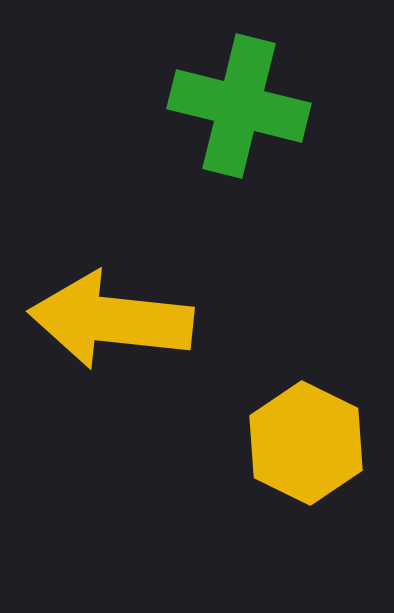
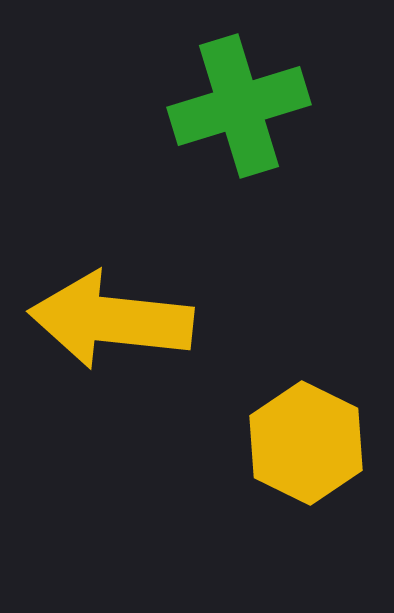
green cross: rotated 31 degrees counterclockwise
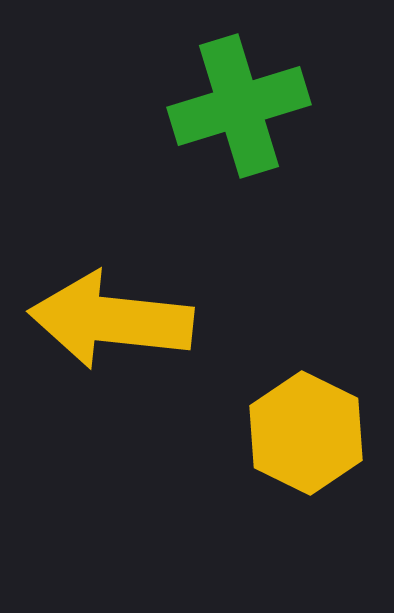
yellow hexagon: moved 10 px up
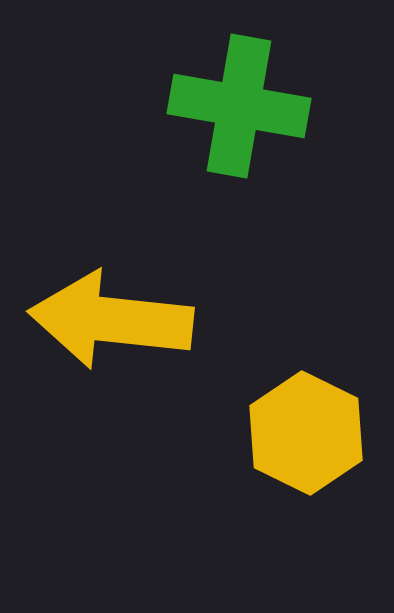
green cross: rotated 27 degrees clockwise
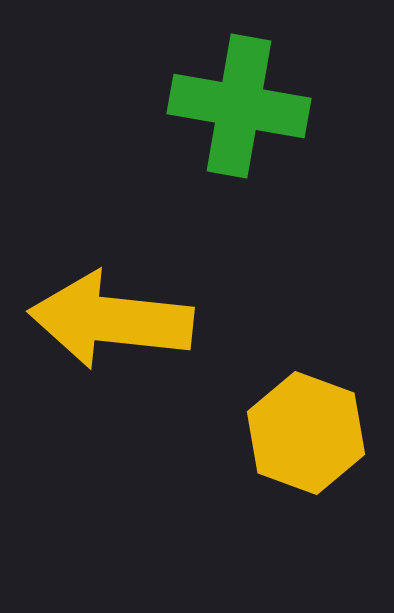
yellow hexagon: rotated 6 degrees counterclockwise
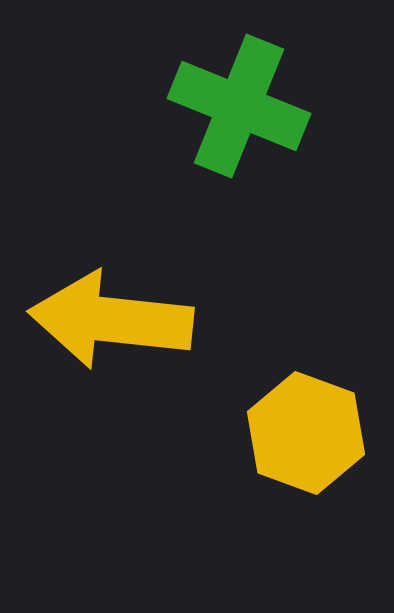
green cross: rotated 12 degrees clockwise
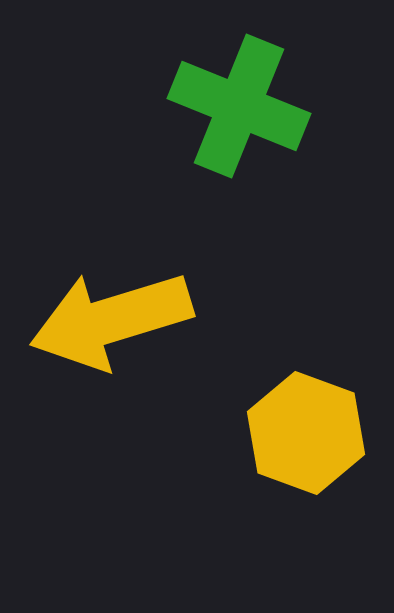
yellow arrow: rotated 23 degrees counterclockwise
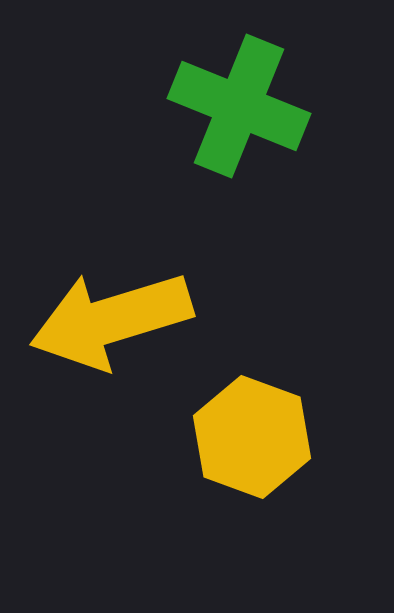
yellow hexagon: moved 54 px left, 4 px down
